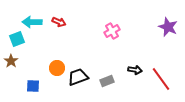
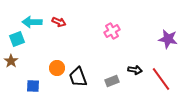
purple star: moved 12 px down; rotated 12 degrees counterclockwise
black trapezoid: rotated 90 degrees counterclockwise
gray rectangle: moved 5 px right
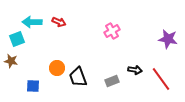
brown star: rotated 24 degrees counterclockwise
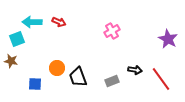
purple star: rotated 18 degrees clockwise
blue square: moved 2 px right, 2 px up
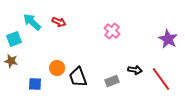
cyan arrow: rotated 42 degrees clockwise
pink cross: rotated 21 degrees counterclockwise
cyan square: moved 3 px left
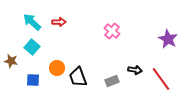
red arrow: rotated 24 degrees counterclockwise
cyan square: moved 18 px right, 8 px down; rotated 28 degrees counterclockwise
blue square: moved 2 px left, 4 px up
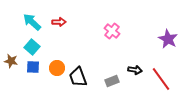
blue square: moved 13 px up
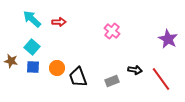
cyan arrow: moved 3 px up
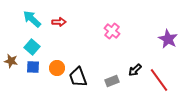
black arrow: rotated 128 degrees clockwise
red line: moved 2 px left, 1 px down
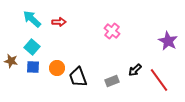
purple star: moved 2 px down
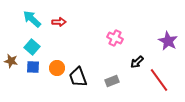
pink cross: moved 3 px right, 7 px down; rotated 14 degrees counterclockwise
black arrow: moved 2 px right, 8 px up
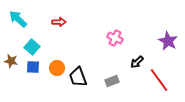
cyan arrow: moved 14 px left
